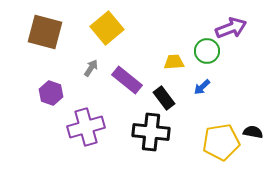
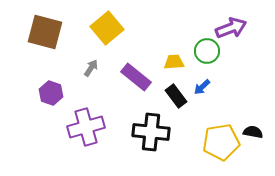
purple rectangle: moved 9 px right, 3 px up
black rectangle: moved 12 px right, 2 px up
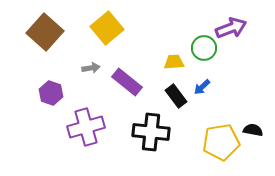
brown square: rotated 27 degrees clockwise
green circle: moved 3 px left, 3 px up
gray arrow: rotated 48 degrees clockwise
purple rectangle: moved 9 px left, 5 px down
black semicircle: moved 2 px up
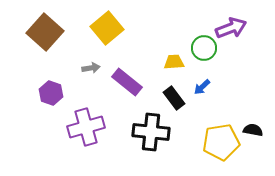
black rectangle: moved 2 px left, 2 px down
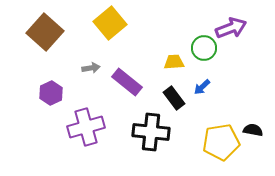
yellow square: moved 3 px right, 5 px up
purple hexagon: rotated 15 degrees clockwise
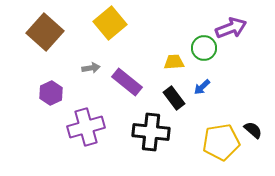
black semicircle: rotated 30 degrees clockwise
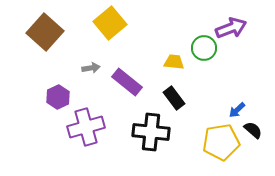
yellow trapezoid: rotated 10 degrees clockwise
blue arrow: moved 35 px right, 23 px down
purple hexagon: moved 7 px right, 4 px down
